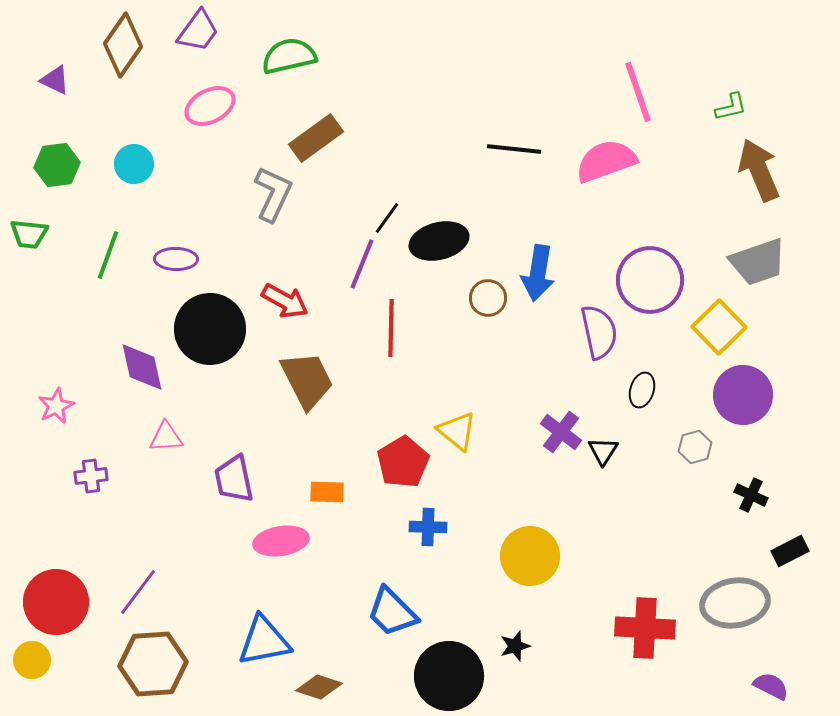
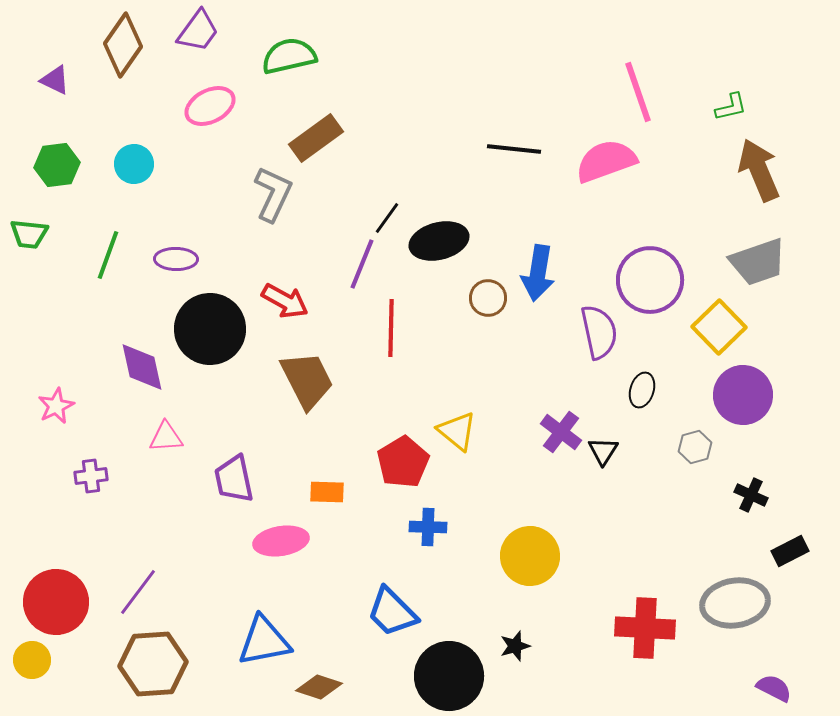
purple semicircle at (771, 686): moved 3 px right, 2 px down
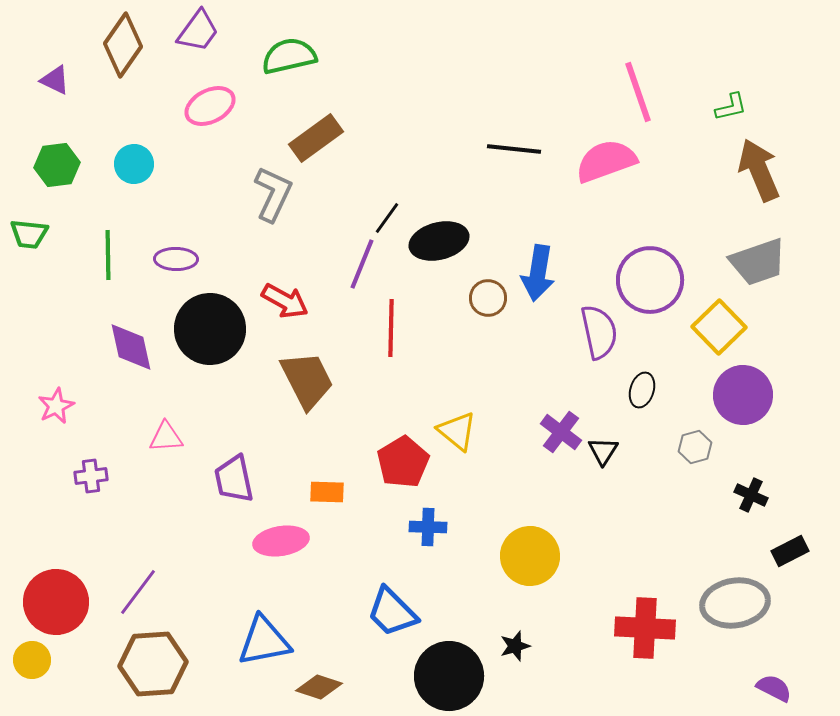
green line at (108, 255): rotated 21 degrees counterclockwise
purple diamond at (142, 367): moved 11 px left, 20 px up
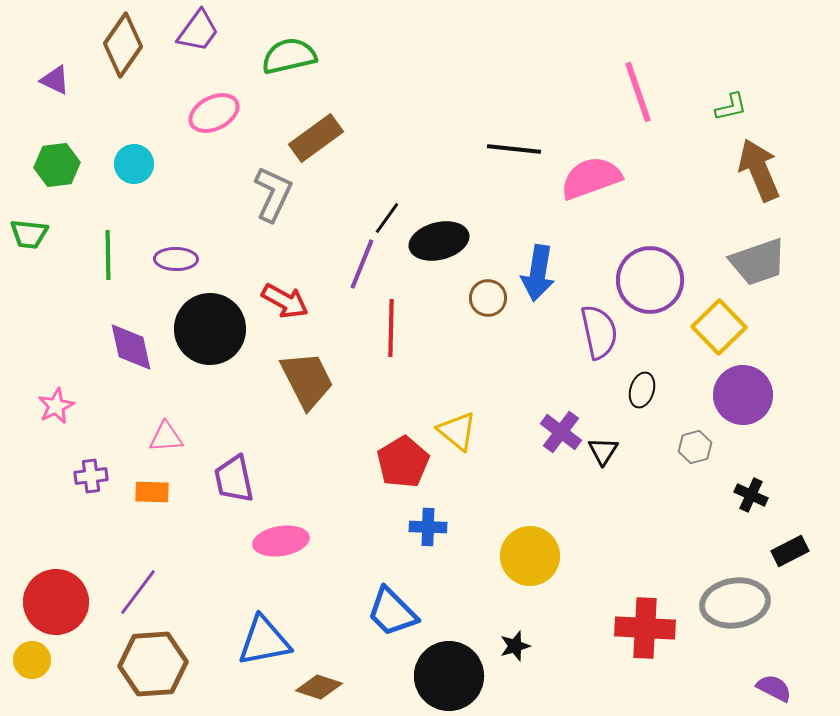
pink ellipse at (210, 106): moved 4 px right, 7 px down
pink semicircle at (606, 161): moved 15 px left, 17 px down
orange rectangle at (327, 492): moved 175 px left
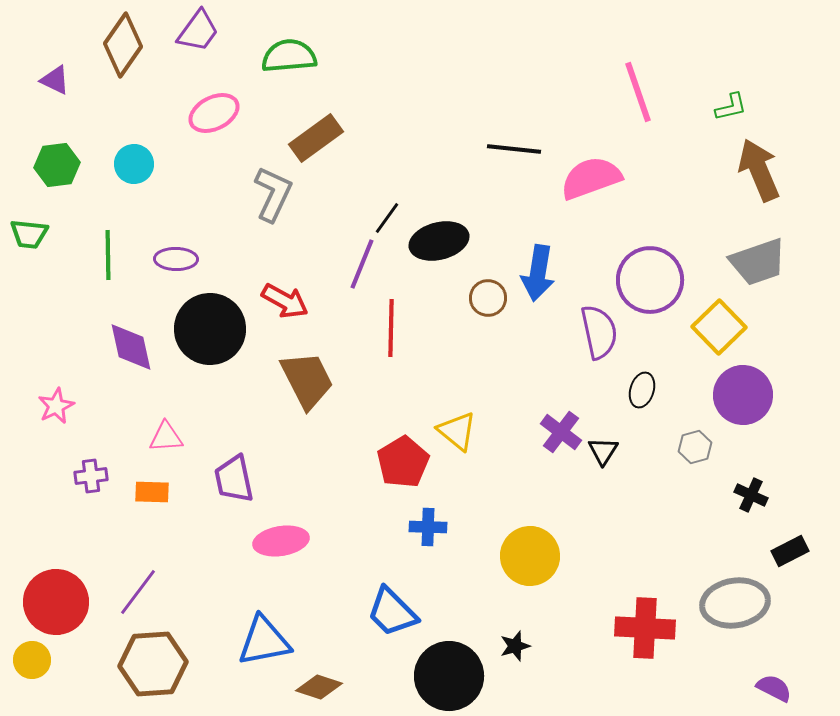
green semicircle at (289, 56): rotated 8 degrees clockwise
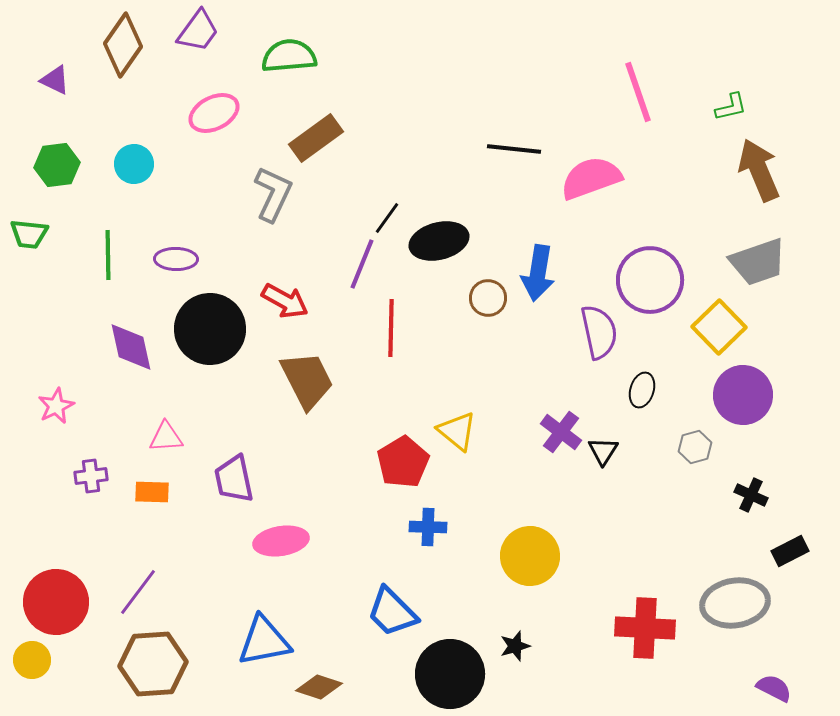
black circle at (449, 676): moved 1 px right, 2 px up
